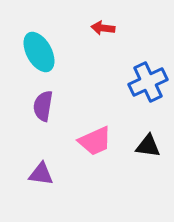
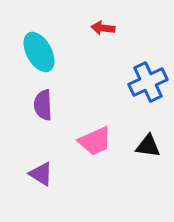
purple semicircle: moved 1 px up; rotated 12 degrees counterclockwise
purple triangle: rotated 24 degrees clockwise
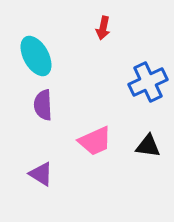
red arrow: rotated 85 degrees counterclockwise
cyan ellipse: moved 3 px left, 4 px down
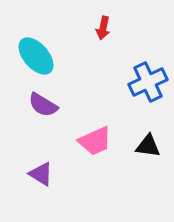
cyan ellipse: rotated 12 degrees counterclockwise
purple semicircle: rotated 56 degrees counterclockwise
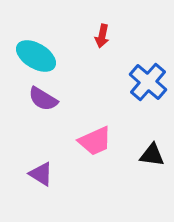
red arrow: moved 1 px left, 8 px down
cyan ellipse: rotated 18 degrees counterclockwise
blue cross: rotated 24 degrees counterclockwise
purple semicircle: moved 6 px up
black triangle: moved 4 px right, 9 px down
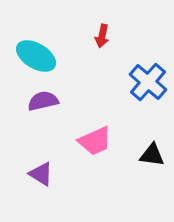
purple semicircle: moved 2 px down; rotated 136 degrees clockwise
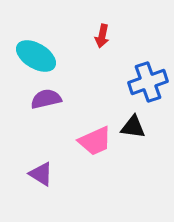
blue cross: rotated 30 degrees clockwise
purple semicircle: moved 3 px right, 2 px up
black triangle: moved 19 px left, 28 px up
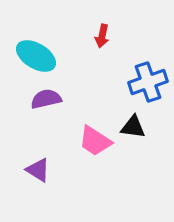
pink trapezoid: rotated 57 degrees clockwise
purple triangle: moved 3 px left, 4 px up
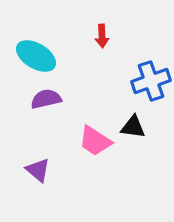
red arrow: rotated 15 degrees counterclockwise
blue cross: moved 3 px right, 1 px up
purple triangle: rotated 8 degrees clockwise
